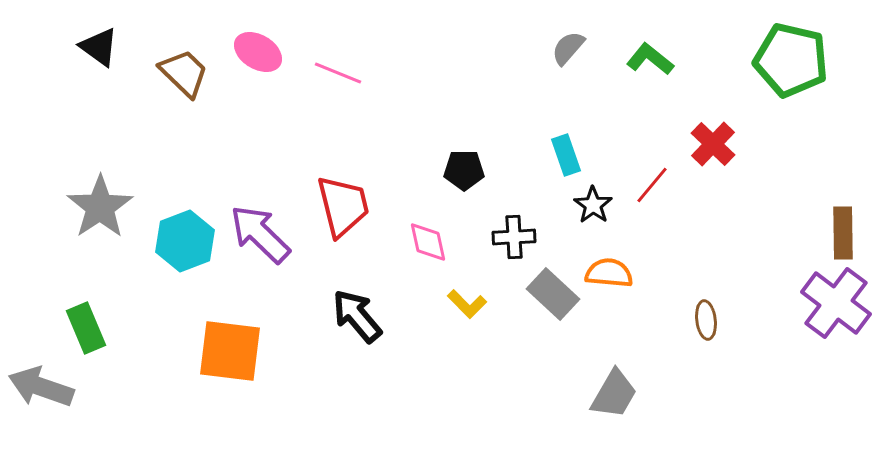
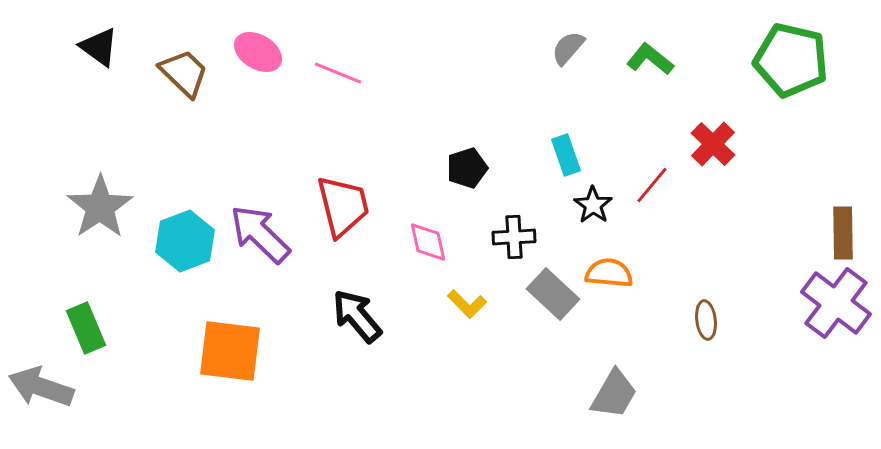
black pentagon: moved 3 px right, 2 px up; rotated 18 degrees counterclockwise
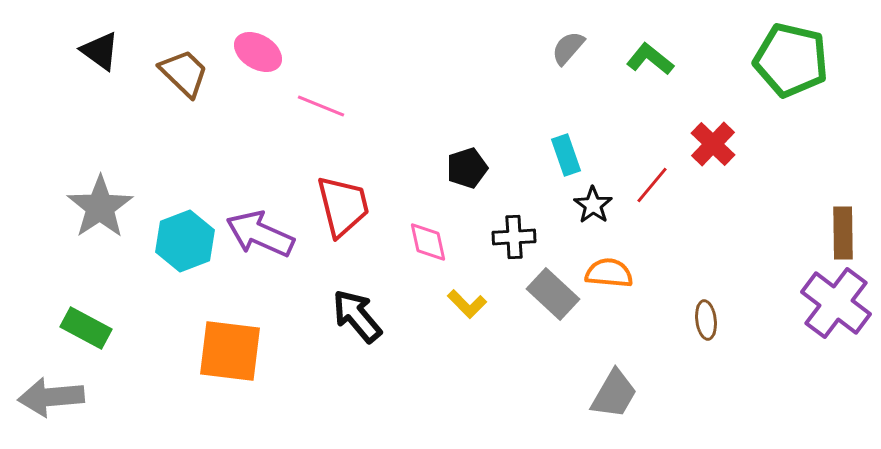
black triangle: moved 1 px right, 4 px down
pink line: moved 17 px left, 33 px down
purple arrow: rotated 20 degrees counterclockwise
green rectangle: rotated 39 degrees counterclockwise
gray arrow: moved 10 px right, 10 px down; rotated 24 degrees counterclockwise
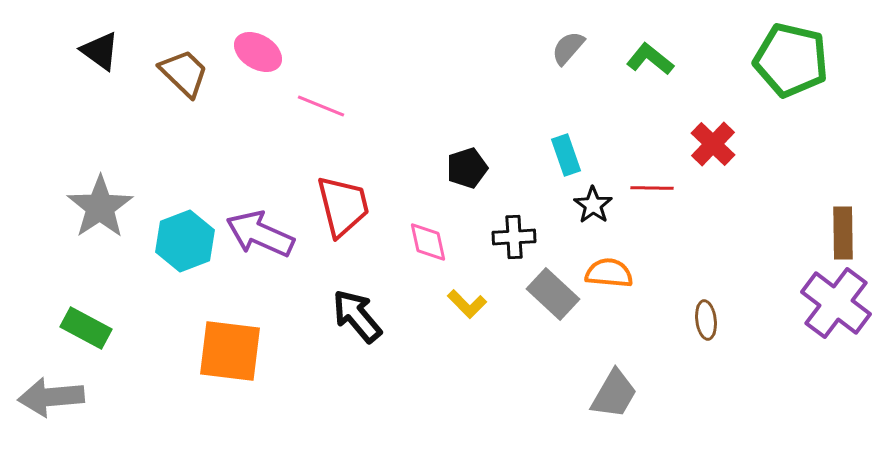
red line: moved 3 px down; rotated 51 degrees clockwise
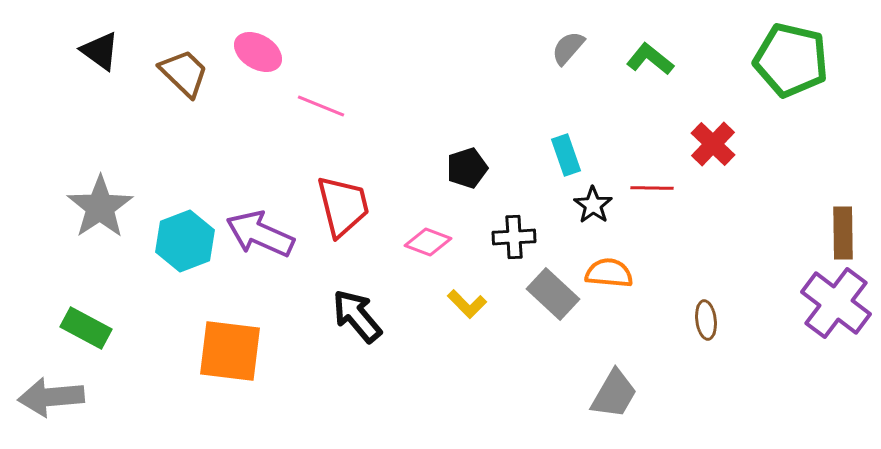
pink diamond: rotated 57 degrees counterclockwise
